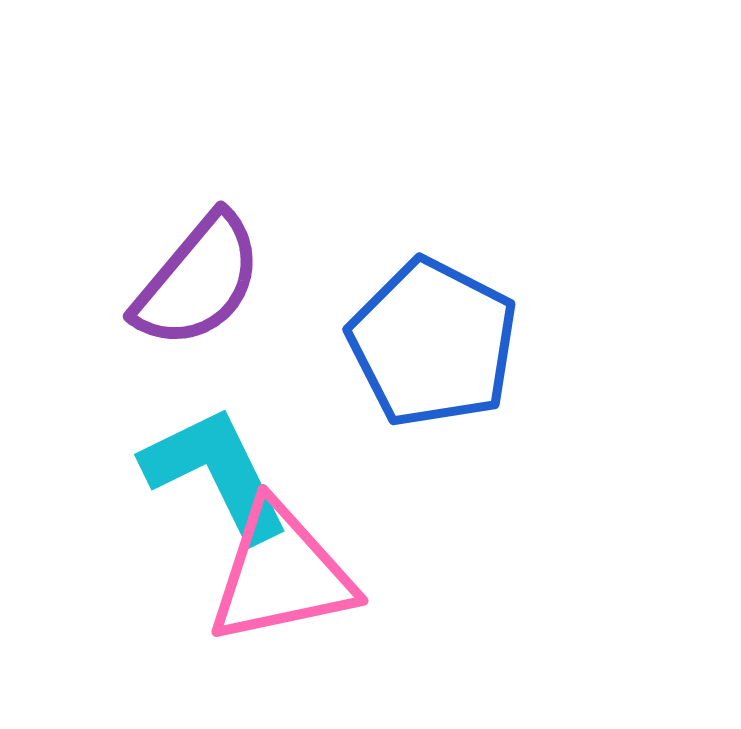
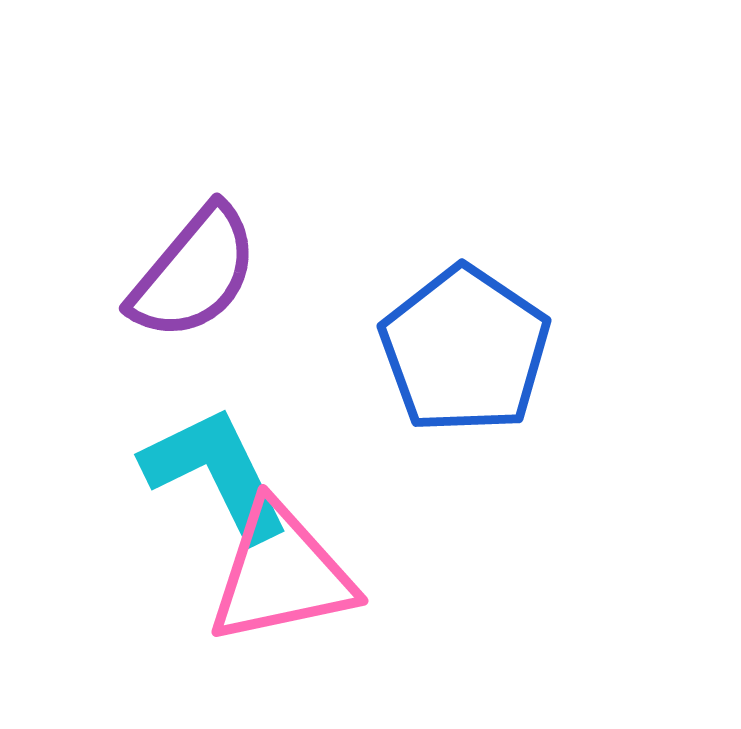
purple semicircle: moved 4 px left, 8 px up
blue pentagon: moved 32 px right, 7 px down; rotated 7 degrees clockwise
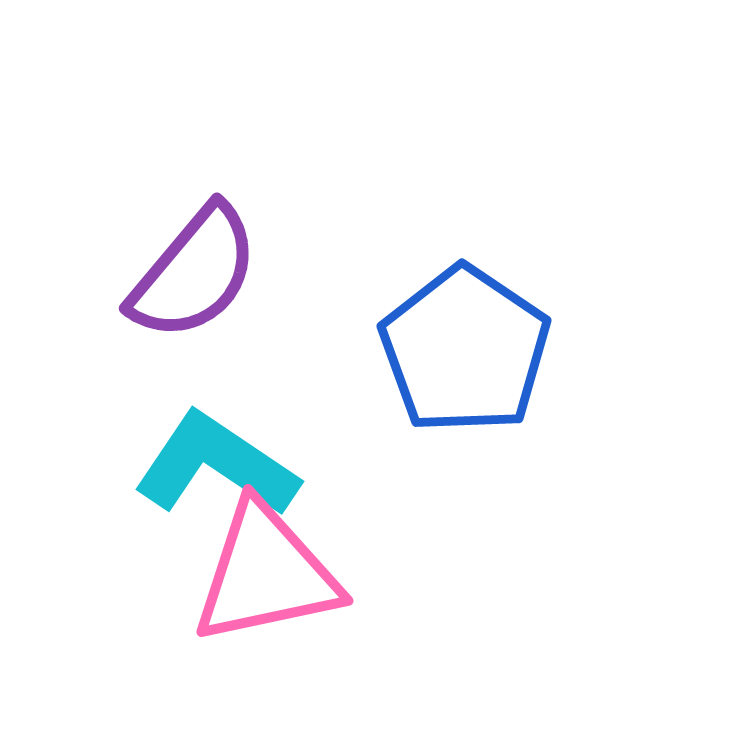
cyan L-shape: moved 8 px up; rotated 30 degrees counterclockwise
pink triangle: moved 15 px left
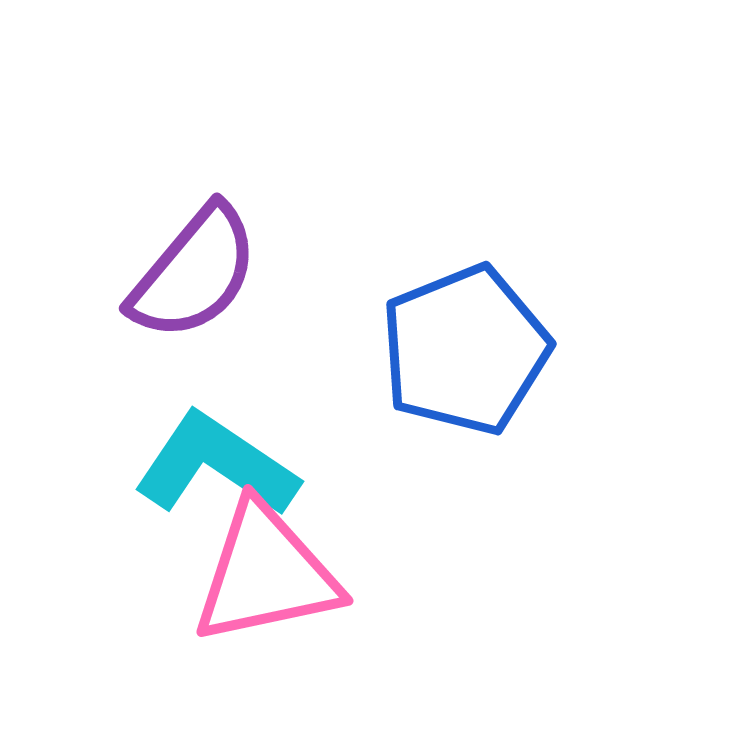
blue pentagon: rotated 16 degrees clockwise
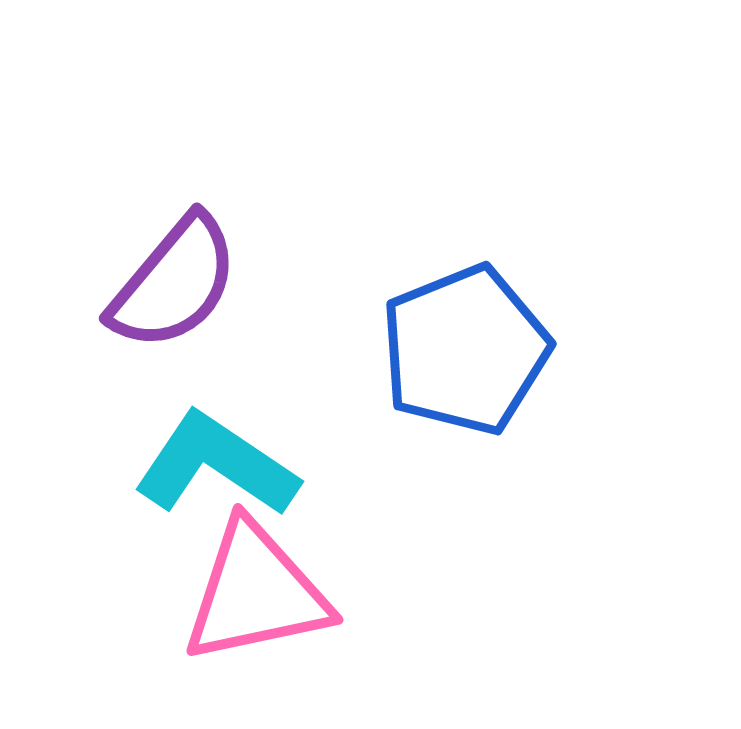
purple semicircle: moved 20 px left, 10 px down
pink triangle: moved 10 px left, 19 px down
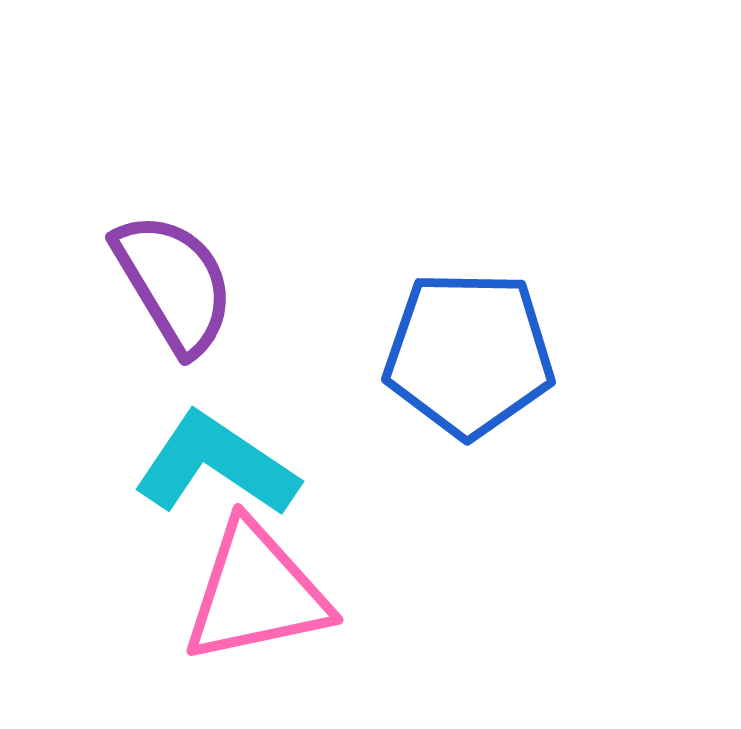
purple semicircle: rotated 71 degrees counterclockwise
blue pentagon: moved 4 px right, 4 px down; rotated 23 degrees clockwise
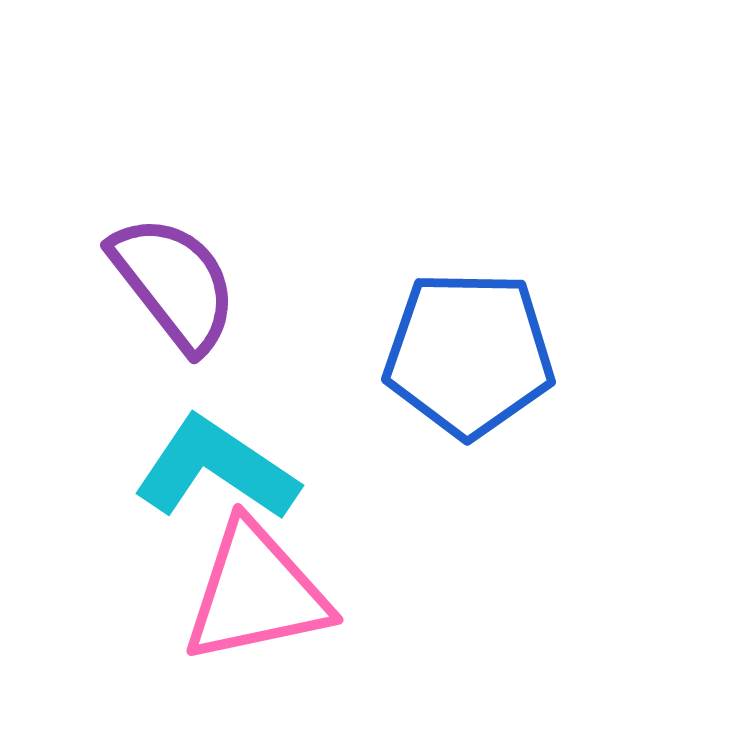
purple semicircle: rotated 7 degrees counterclockwise
cyan L-shape: moved 4 px down
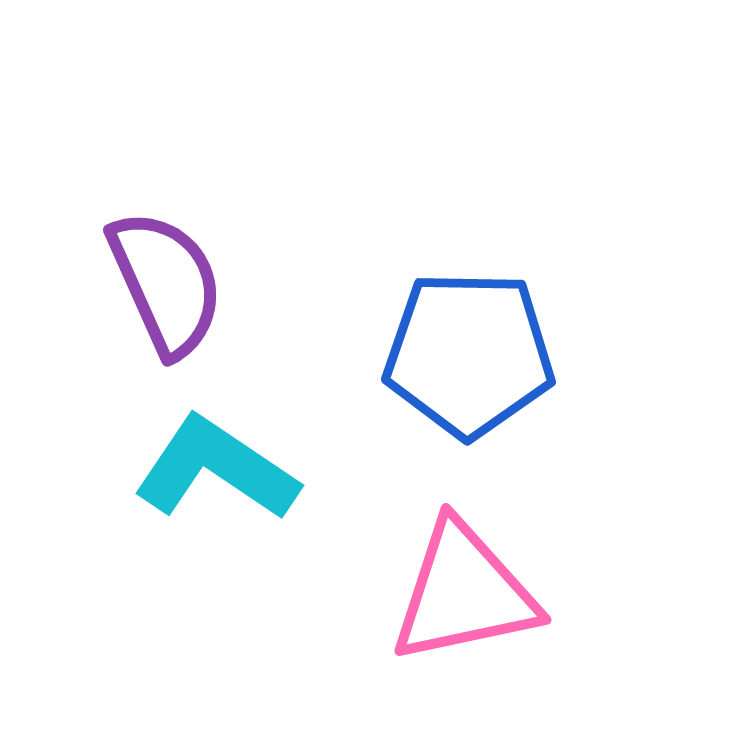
purple semicircle: moved 8 px left; rotated 14 degrees clockwise
pink triangle: moved 208 px right
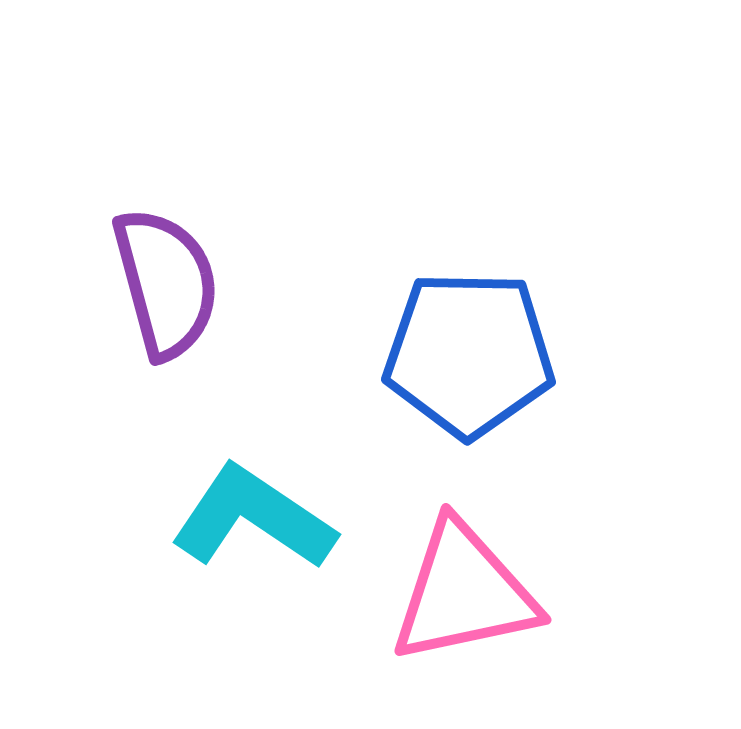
purple semicircle: rotated 9 degrees clockwise
cyan L-shape: moved 37 px right, 49 px down
